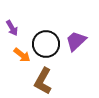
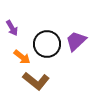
black circle: moved 1 px right
orange arrow: moved 2 px down
brown L-shape: moved 7 px left; rotated 80 degrees counterclockwise
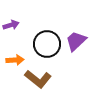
purple arrow: moved 1 px left, 3 px up; rotated 77 degrees counterclockwise
orange arrow: moved 7 px left, 3 px down; rotated 42 degrees counterclockwise
brown L-shape: moved 2 px right, 2 px up
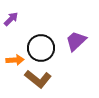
purple arrow: moved 6 px up; rotated 28 degrees counterclockwise
black circle: moved 6 px left, 4 px down
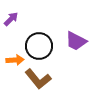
purple trapezoid: rotated 110 degrees counterclockwise
black circle: moved 2 px left, 2 px up
brown L-shape: rotated 12 degrees clockwise
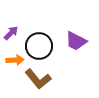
purple arrow: moved 14 px down
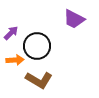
purple trapezoid: moved 2 px left, 22 px up
black circle: moved 2 px left
brown L-shape: moved 1 px right, 1 px down; rotated 20 degrees counterclockwise
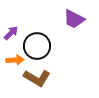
brown L-shape: moved 2 px left, 2 px up
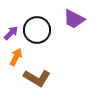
black circle: moved 16 px up
orange arrow: moved 1 px right, 3 px up; rotated 60 degrees counterclockwise
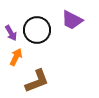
purple trapezoid: moved 2 px left, 1 px down
purple arrow: rotated 105 degrees clockwise
brown L-shape: moved 3 px down; rotated 52 degrees counterclockwise
